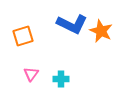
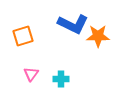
blue L-shape: moved 1 px right
orange star: moved 3 px left, 5 px down; rotated 25 degrees counterclockwise
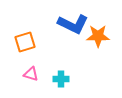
orange square: moved 2 px right, 6 px down
pink triangle: rotated 49 degrees counterclockwise
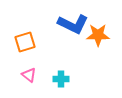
orange star: moved 1 px up
pink triangle: moved 2 px left, 1 px down; rotated 21 degrees clockwise
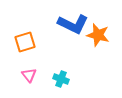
orange star: rotated 15 degrees clockwise
pink triangle: rotated 14 degrees clockwise
cyan cross: rotated 21 degrees clockwise
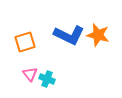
blue L-shape: moved 4 px left, 11 px down
pink triangle: moved 1 px right, 1 px up
cyan cross: moved 14 px left
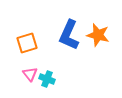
blue L-shape: rotated 88 degrees clockwise
orange square: moved 2 px right, 1 px down
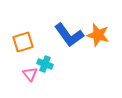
blue L-shape: rotated 60 degrees counterclockwise
orange square: moved 4 px left, 1 px up
cyan cross: moved 2 px left, 15 px up
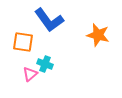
blue L-shape: moved 20 px left, 15 px up
orange square: rotated 25 degrees clockwise
pink triangle: rotated 28 degrees clockwise
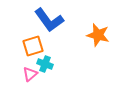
orange square: moved 10 px right, 4 px down; rotated 25 degrees counterclockwise
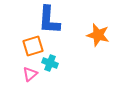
blue L-shape: rotated 40 degrees clockwise
cyan cross: moved 5 px right, 1 px up
